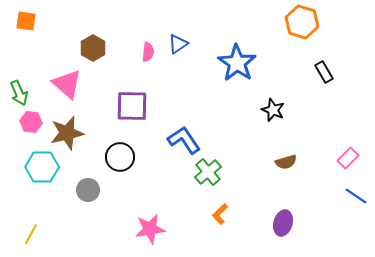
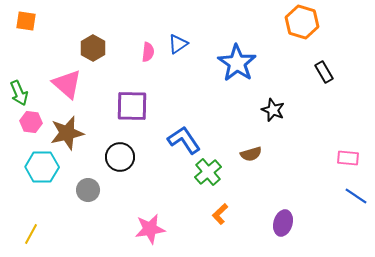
pink rectangle: rotated 50 degrees clockwise
brown semicircle: moved 35 px left, 8 px up
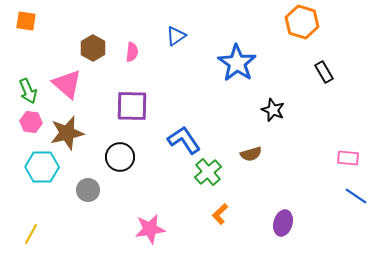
blue triangle: moved 2 px left, 8 px up
pink semicircle: moved 16 px left
green arrow: moved 9 px right, 2 px up
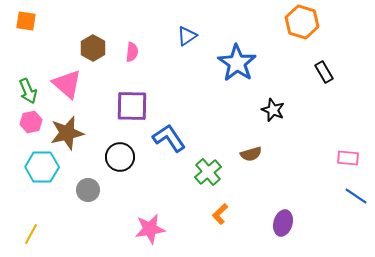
blue triangle: moved 11 px right
pink hexagon: rotated 20 degrees counterclockwise
blue L-shape: moved 15 px left, 2 px up
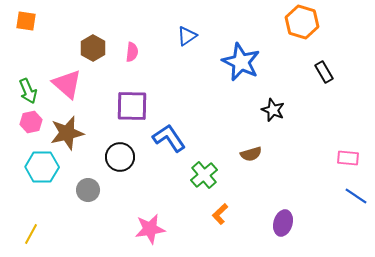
blue star: moved 4 px right, 1 px up; rotated 9 degrees counterclockwise
green cross: moved 4 px left, 3 px down
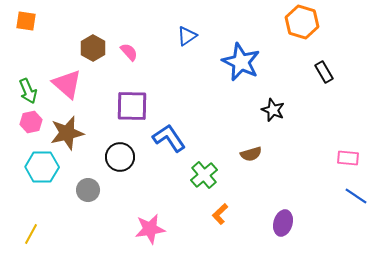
pink semicircle: moved 3 px left; rotated 48 degrees counterclockwise
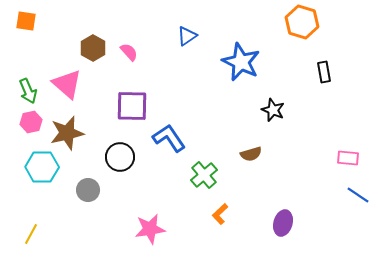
black rectangle: rotated 20 degrees clockwise
blue line: moved 2 px right, 1 px up
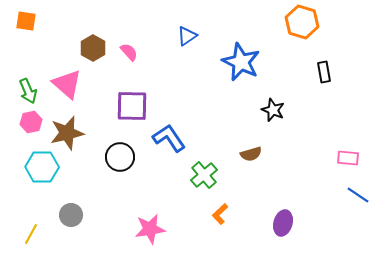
gray circle: moved 17 px left, 25 px down
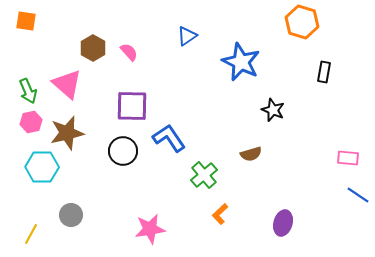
black rectangle: rotated 20 degrees clockwise
black circle: moved 3 px right, 6 px up
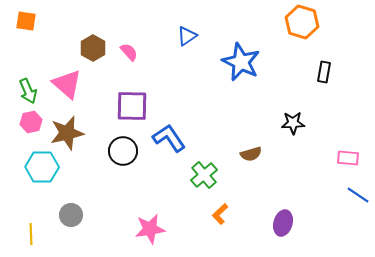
black star: moved 20 px right, 13 px down; rotated 25 degrees counterclockwise
yellow line: rotated 30 degrees counterclockwise
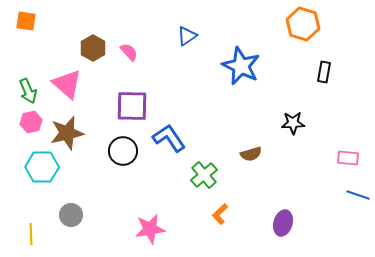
orange hexagon: moved 1 px right, 2 px down
blue star: moved 4 px down
blue line: rotated 15 degrees counterclockwise
